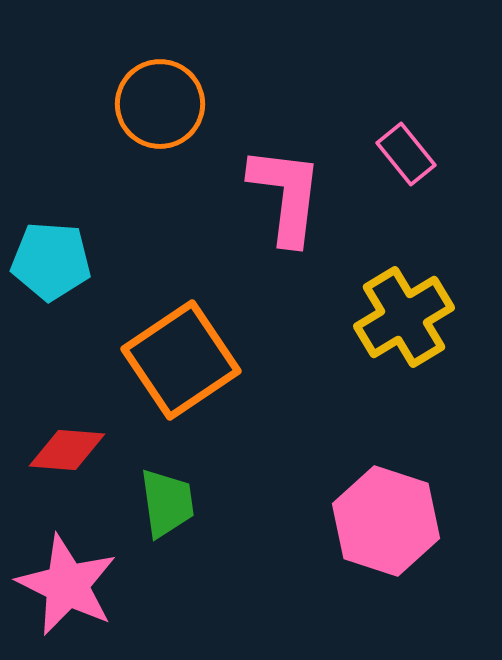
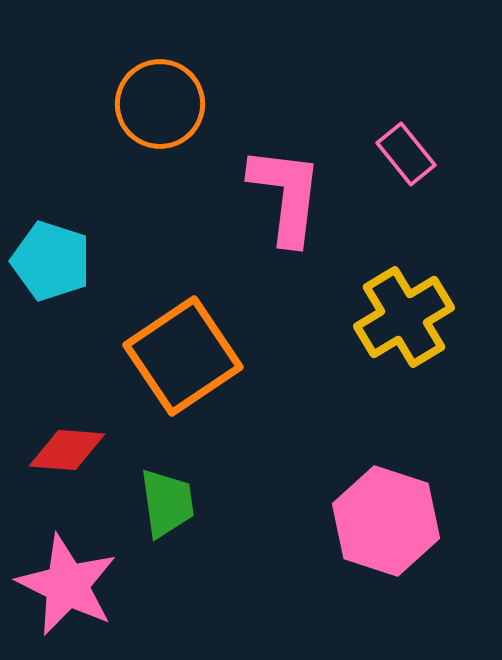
cyan pentagon: rotated 14 degrees clockwise
orange square: moved 2 px right, 4 px up
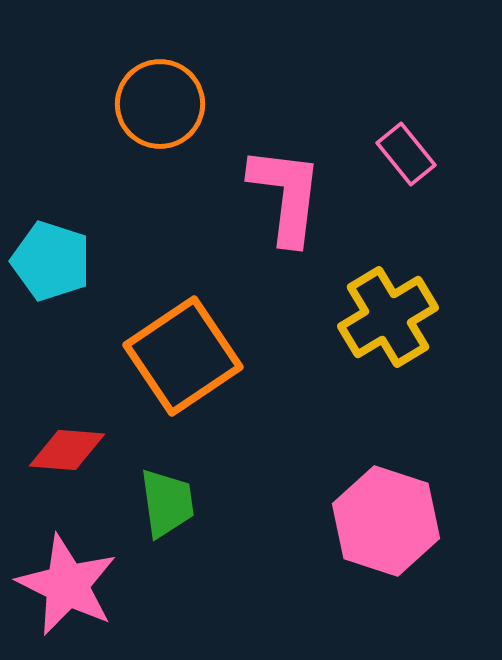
yellow cross: moved 16 px left
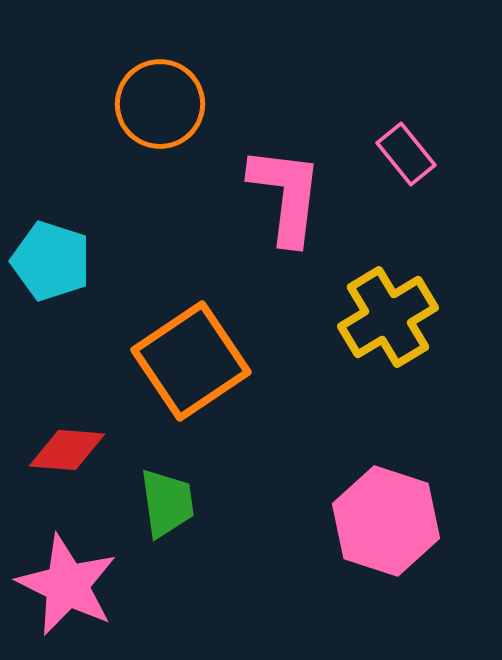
orange square: moved 8 px right, 5 px down
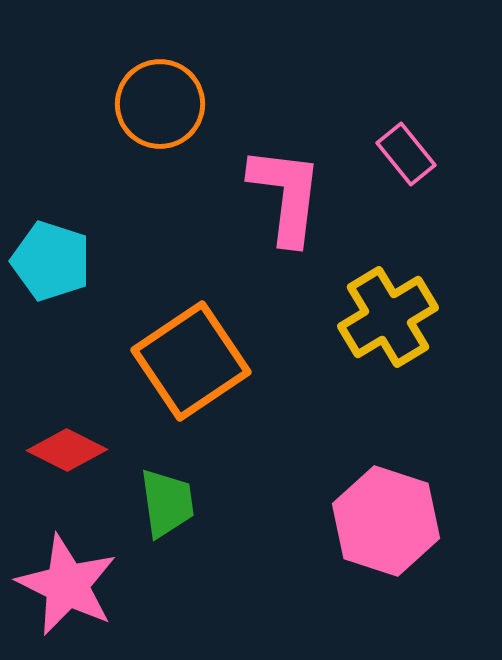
red diamond: rotated 22 degrees clockwise
